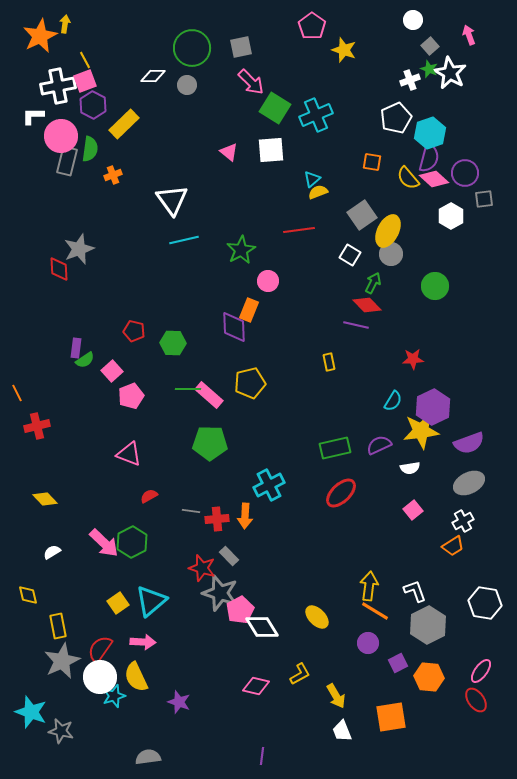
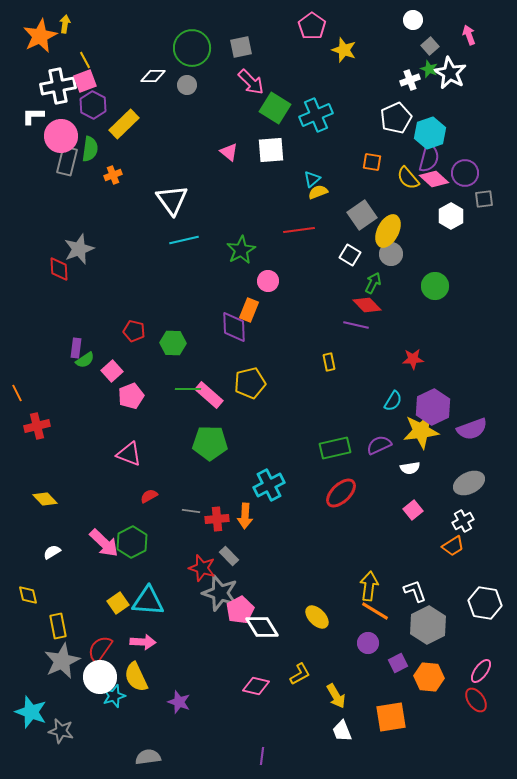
purple semicircle at (469, 443): moved 3 px right, 14 px up
cyan triangle at (151, 601): moved 3 px left; rotated 44 degrees clockwise
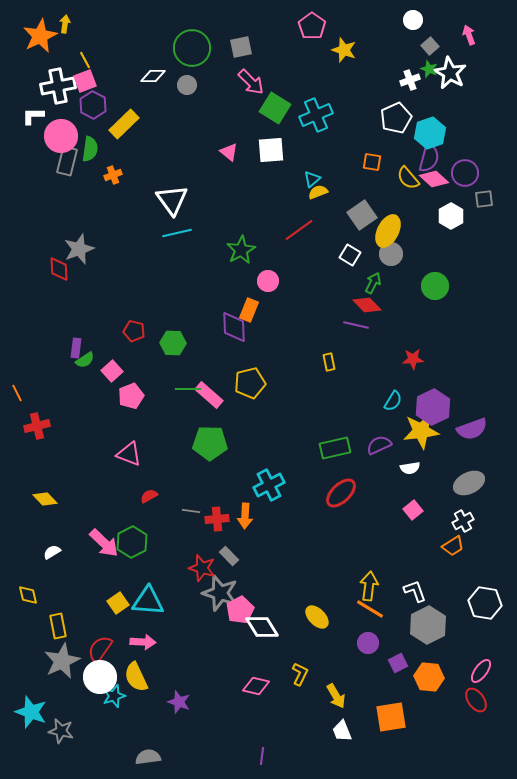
red line at (299, 230): rotated 28 degrees counterclockwise
cyan line at (184, 240): moved 7 px left, 7 px up
orange line at (375, 611): moved 5 px left, 2 px up
yellow L-shape at (300, 674): rotated 35 degrees counterclockwise
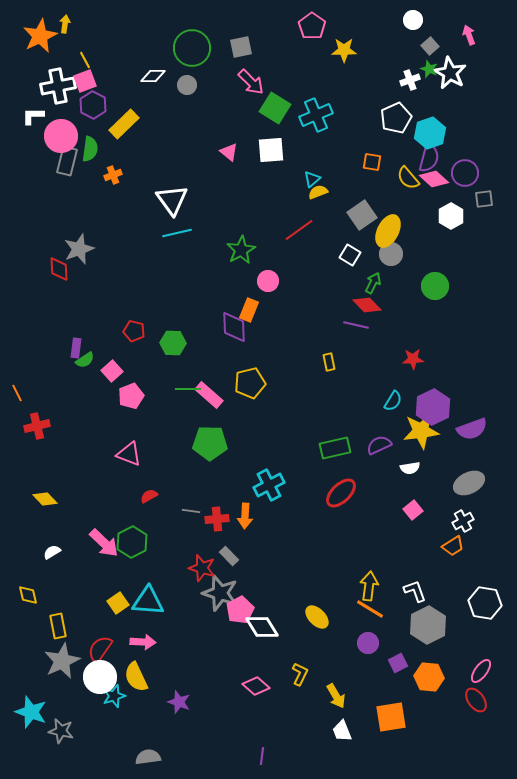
yellow star at (344, 50): rotated 20 degrees counterclockwise
pink diamond at (256, 686): rotated 28 degrees clockwise
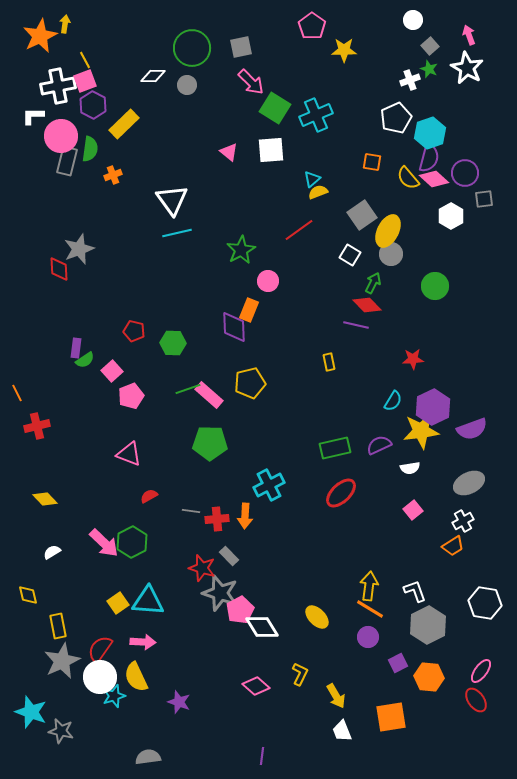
white star at (450, 73): moved 17 px right, 5 px up
green line at (188, 389): rotated 20 degrees counterclockwise
purple circle at (368, 643): moved 6 px up
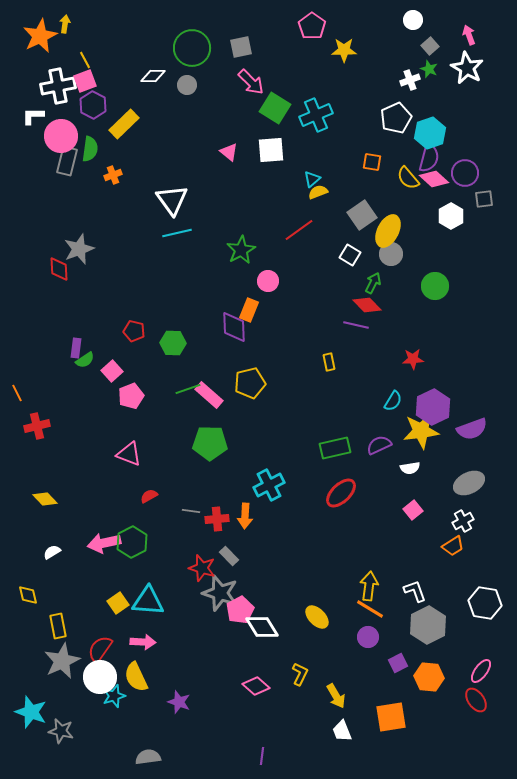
pink arrow at (104, 543): rotated 124 degrees clockwise
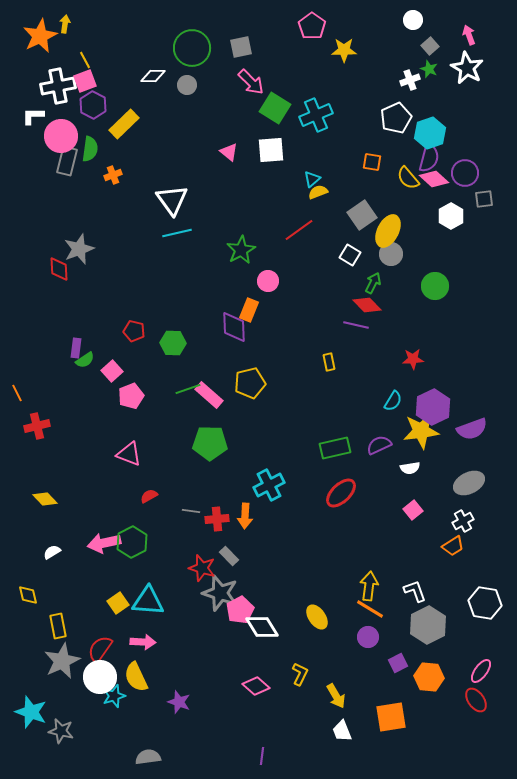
yellow ellipse at (317, 617): rotated 10 degrees clockwise
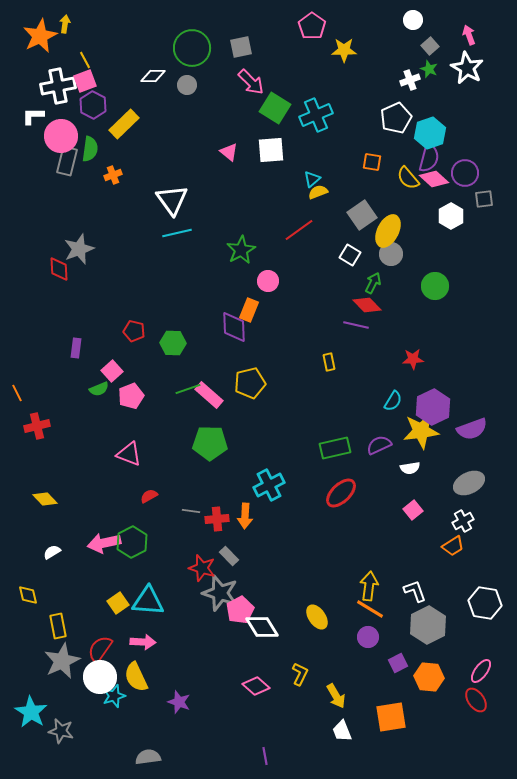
green semicircle at (85, 360): moved 14 px right, 29 px down; rotated 12 degrees clockwise
cyan star at (31, 712): rotated 12 degrees clockwise
purple line at (262, 756): moved 3 px right; rotated 18 degrees counterclockwise
